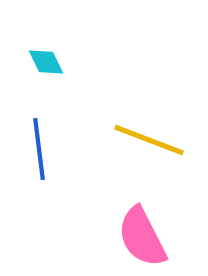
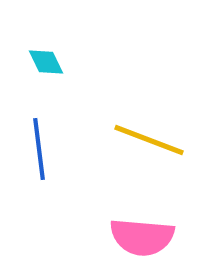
pink semicircle: rotated 58 degrees counterclockwise
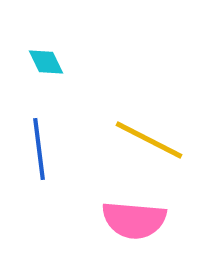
yellow line: rotated 6 degrees clockwise
pink semicircle: moved 8 px left, 17 px up
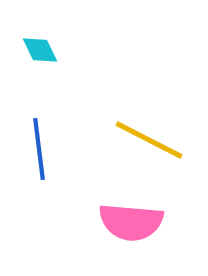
cyan diamond: moved 6 px left, 12 px up
pink semicircle: moved 3 px left, 2 px down
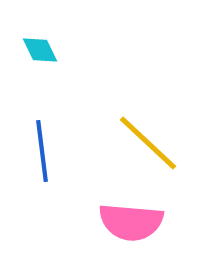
yellow line: moved 1 px left, 3 px down; rotated 16 degrees clockwise
blue line: moved 3 px right, 2 px down
